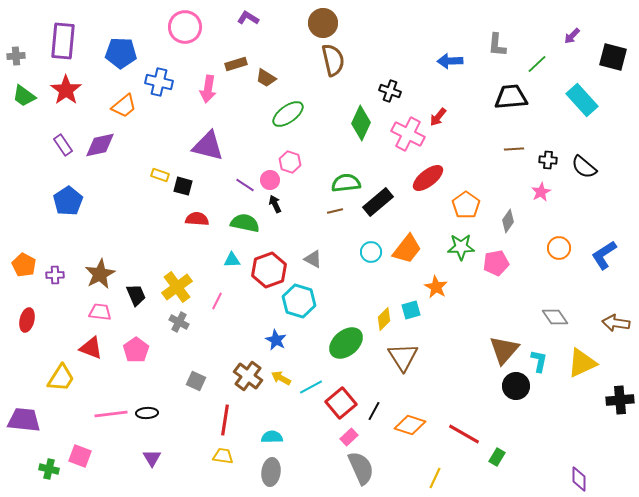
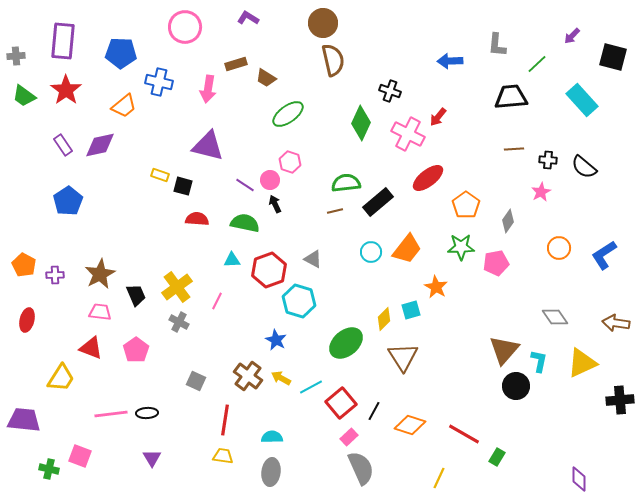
yellow line at (435, 478): moved 4 px right
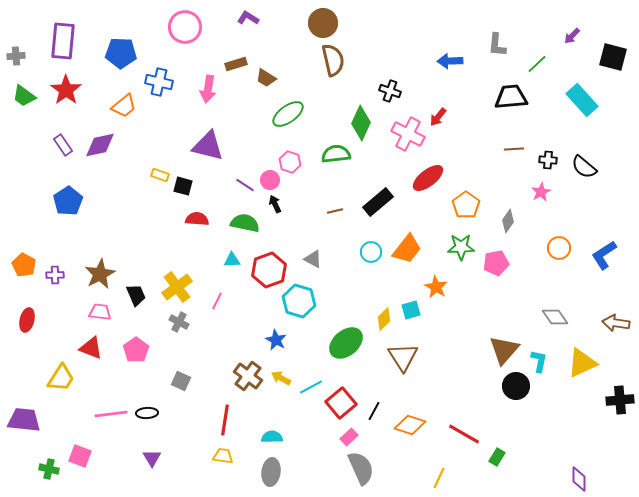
green semicircle at (346, 183): moved 10 px left, 29 px up
gray square at (196, 381): moved 15 px left
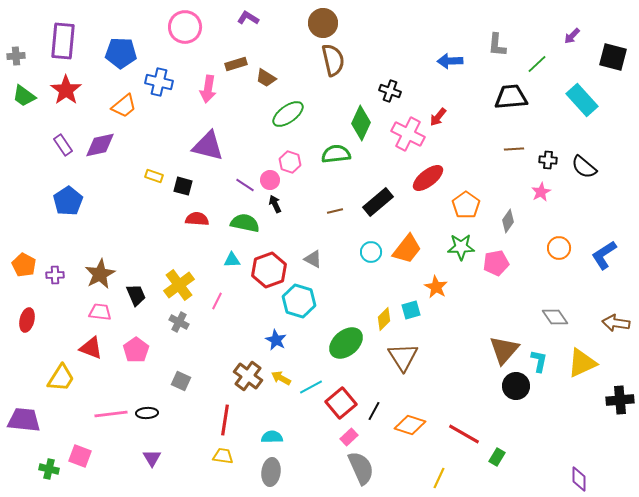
yellow rectangle at (160, 175): moved 6 px left, 1 px down
yellow cross at (177, 287): moved 2 px right, 2 px up
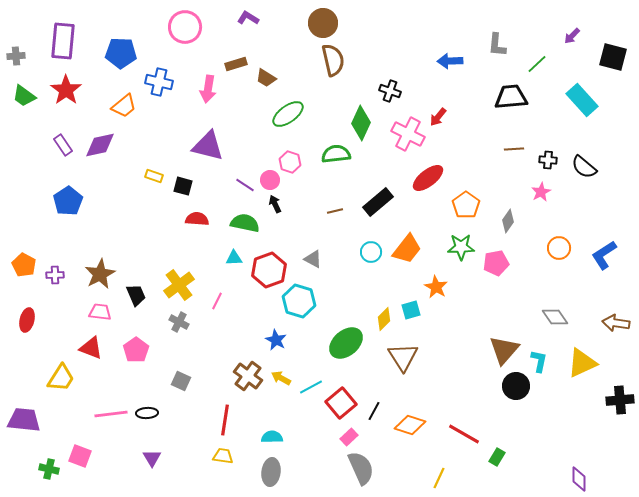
cyan triangle at (232, 260): moved 2 px right, 2 px up
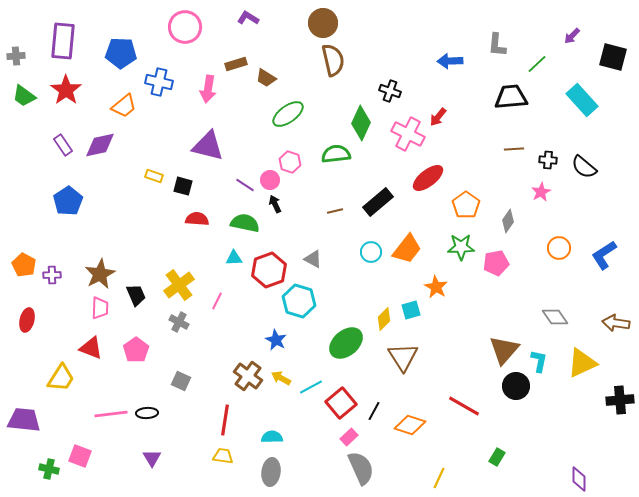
purple cross at (55, 275): moved 3 px left
pink trapezoid at (100, 312): moved 4 px up; rotated 85 degrees clockwise
red line at (464, 434): moved 28 px up
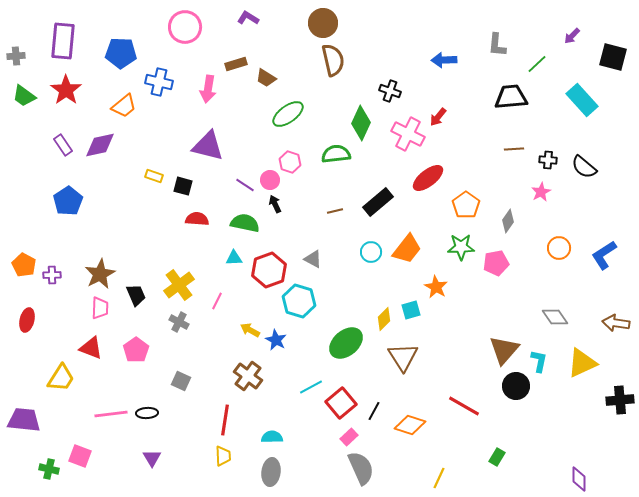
blue arrow at (450, 61): moved 6 px left, 1 px up
yellow arrow at (281, 378): moved 31 px left, 48 px up
yellow trapezoid at (223, 456): rotated 80 degrees clockwise
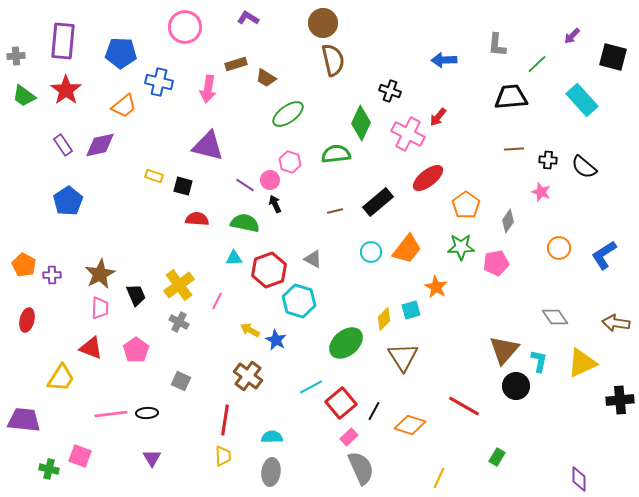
pink star at (541, 192): rotated 24 degrees counterclockwise
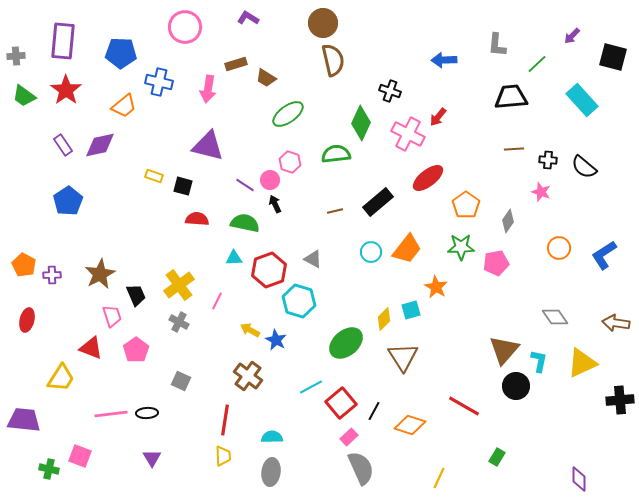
pink trapezoid at (100, 308): moved 12 px right, 8 px down; rotated 20 degrees counterclockwise
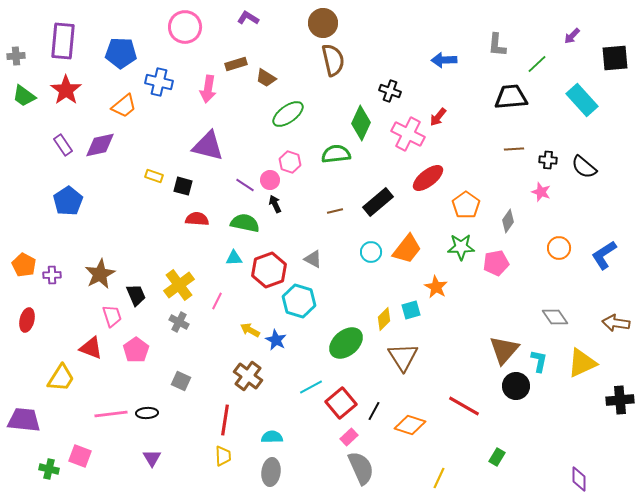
black square at (613, 57): moved 2 px right, 1 px down; rotated 20 degrees counterclockwise
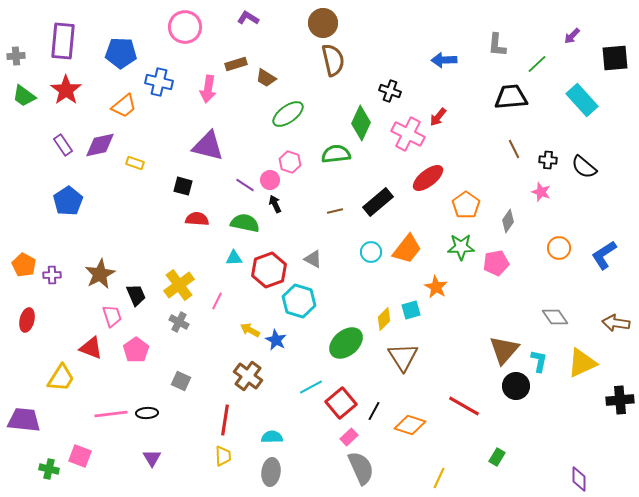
brown line at (514, 149): rotated 66 degrees clockwise
yellow rectangle at (154, 176): moved 19 px left, 13 px up
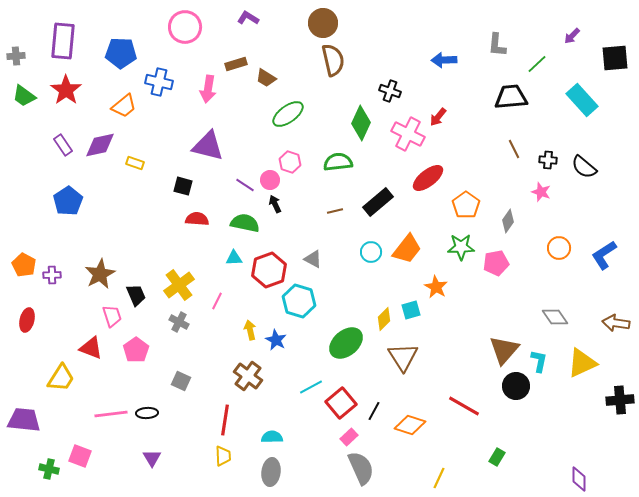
green semicircle at (336, 154): moved 2 px right, 8 px down
yellow arrow at (250, 330): rotated 48 degrees clockwise
